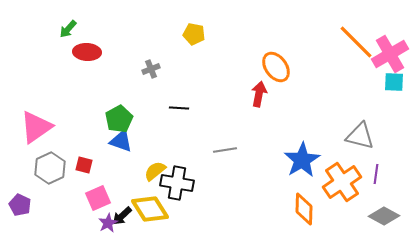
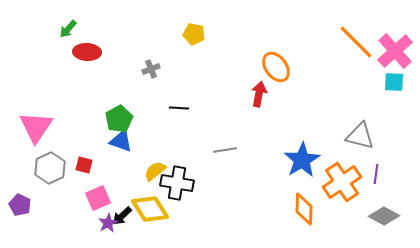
pink cross: moved 5 px right, 3 px up; rotated 12 degrees counterclockwise
pink triangle: rotated 21 degrees counterclockwise
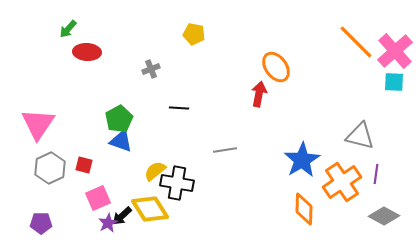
pink triangle: moved 2 px right, 3 px up
purple pentagon: moved 21 px right, 18 px down; rotated 25 degrees counterclockwise
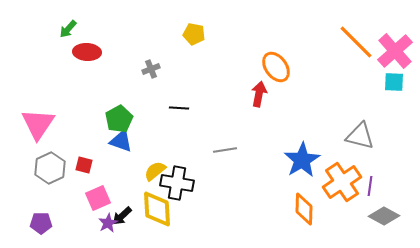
purple line: moved 6 px left, 12 px down
yellow diamond: moved 7 px right; rotated 30 degrees clockwise
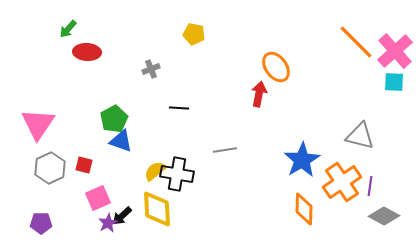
green pentagon: moved 5 px left
black cross: moved 9 px up
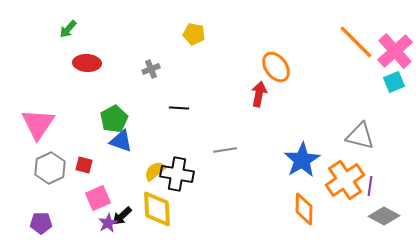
red ellipse: moved 11 px down
cyan square: rotated 25 degrees counterclockwise
orange cross: moved 3 px right, 2 px up
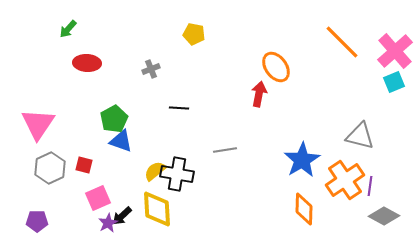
orange line: moved 14 px left
purple pentagon: moved 4 px left, 2 px up
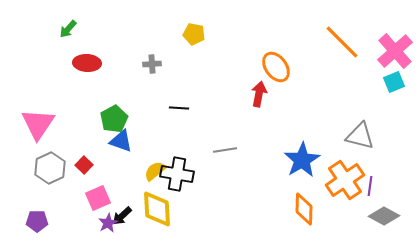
gray cross: moved 1 px right, 5 px up; rotated 18 degrees clockwise
red square: rotated 30 degrees clockwise
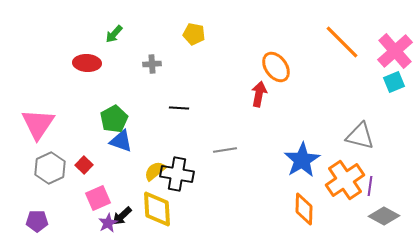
green arrow: moved 46 px right, 5 px down
